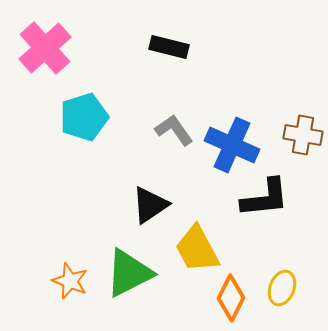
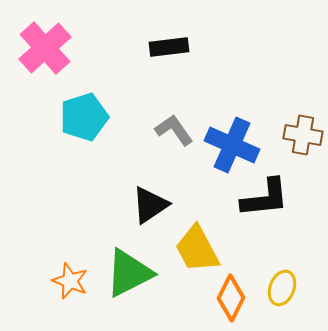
black rectangle: rotated 21 degrees counterclockwise
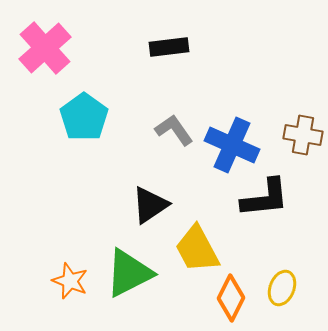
cyan pentagon: rotated 18 degrees counterclockwise
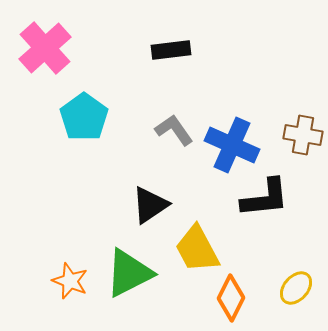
black rectangle: moved 2 px right, 3 px down
yellow ellipse: moved 14 px right; rotated 20 degrees clockwise
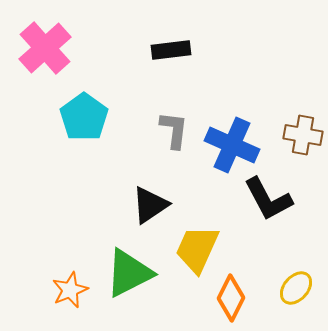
gray L-shape: rotated 42 degrees clockwise
black L-shape: moved 3 px right, 1 px down; rotated 68 degrees clockwise
yellow trapezoid: rotated 52 degrees clockwise
orange star: moved 9 px down; rotated 27 degrees clockwise
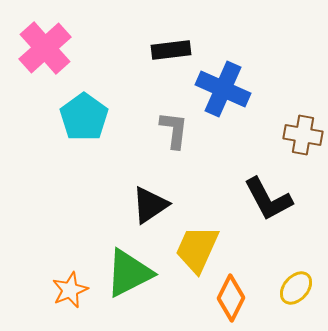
blue cross: moved 9 px left, 56 px up
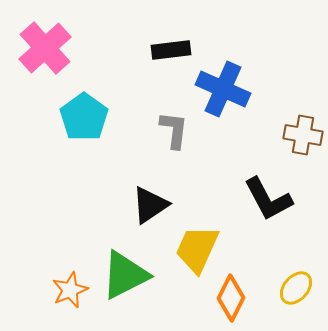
green triangle: moved 4 px left, 2 px down
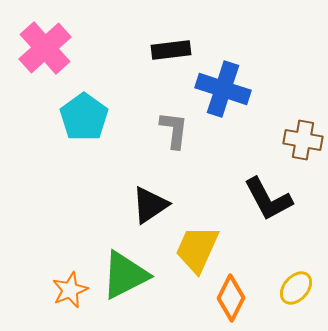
blue cross: rotated 6 degrees counterclockwise
brown cross: moved 5 px down
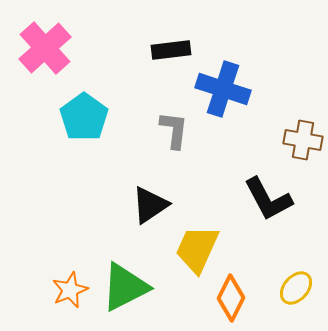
green triangle: moved 12 px down
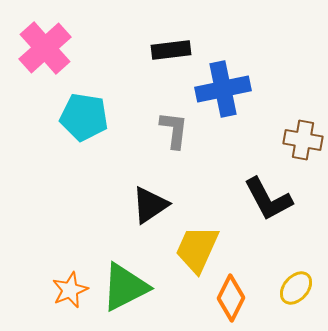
blue cross: rotated 30 degrees counterclockwise
cyan pentagon: rotated 27 degrees counterclockwise
